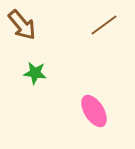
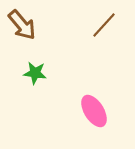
brown line: rotated 12 degrees counterclockwise
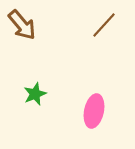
green star: moved 21 px down; rotated 30 degrees counterclockwise
pink ellipse: rotated 44 degrees clockwise
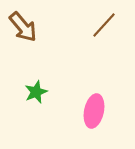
brown arrow: moved 1 px right, 2 px down
green star: moved 1 px right, 2 px up
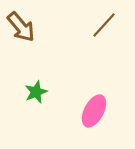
brown arrow: moved 2 px left
pink ellipse: rotated 16 degrees clockwise
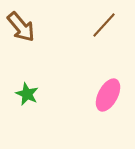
green star: moved 9 px left, 2 px down; rotated 25 degrees counterclockwise
pink ellipse: moved 14 px right, 16 px up
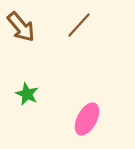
brown line: moved 25 px left
pink ellipse: moved 21 px left, 24 px down
